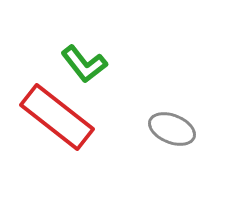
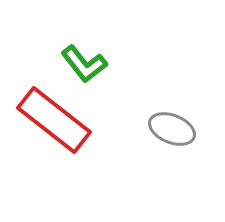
red rectangle: moved 3 px left, 3 px down
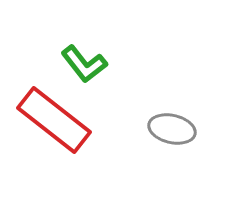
gray ellipse: rotated 9 degrees counterclockwise
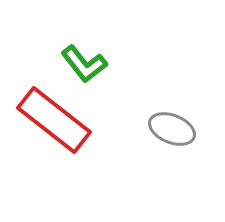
gray ellipse: rotated 9 degrees clockwise
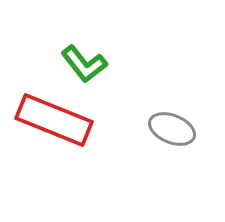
red rectangle: rotated 16 degrees counterclockwise
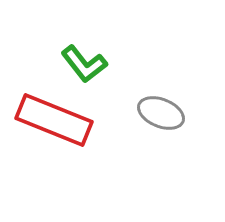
gray ellipse: moved 11 px left, 16 px up
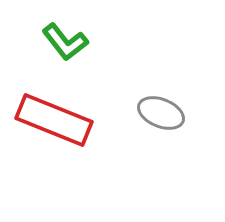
green L-shape: moved 19 px left, 22 px up
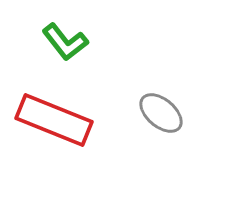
gray ellipse: rotated 18 degrees clockwise
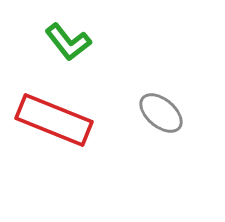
green L-shape: moved 3 px right
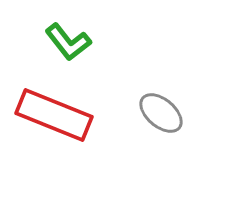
red rectangle: moved 5 px up
